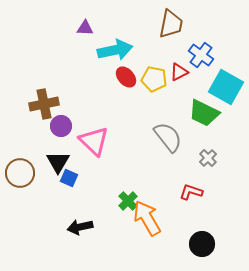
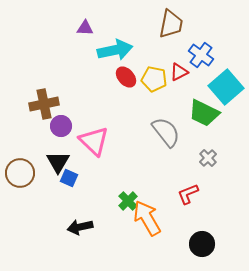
cyan square: rotated 20 degrees clockwise
gray semicircle: moved 2 px left, 5 px up
red L-shape: moved 3 px left, 2 px down; rotated 40 degrees counterclockwise
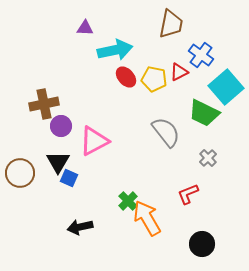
pink triangle: rotated 48 degrees clockwise
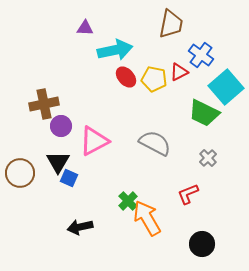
gray semicircle: moved 11 px left, 11 px down; rotated 24 degrees counterclockwise
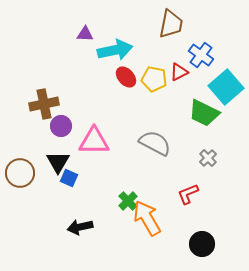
purple triangle: moved 6 px down
pink triangle: rotated 28 degrees clockwise
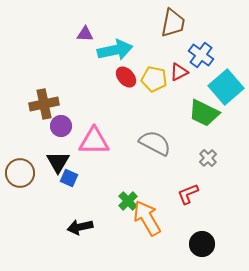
brown trapezoid: moved 2 px right, 1 px up
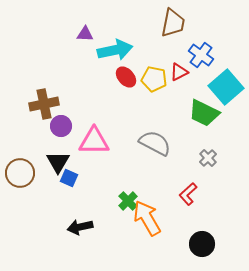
red L-shape: rotated 20 degrees counterclockwise
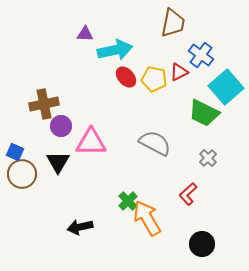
pink triangle: moved 3 px left, 1 px down
brown circle: moved 2 px right, 1 px down
blue square: moved 54 px left, 26 px up
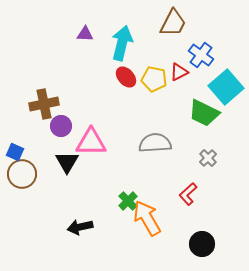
brown trapezoid: rotated 16 degrees clockwise
cyan arrow: moved 7 px right, 7 px up; rotated 64 degrees counterclockwise
gray semicircle: rotated 32 degrees counterclockwise
black triangle: moved 9 px right
